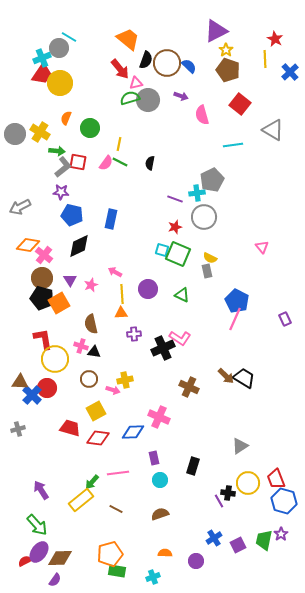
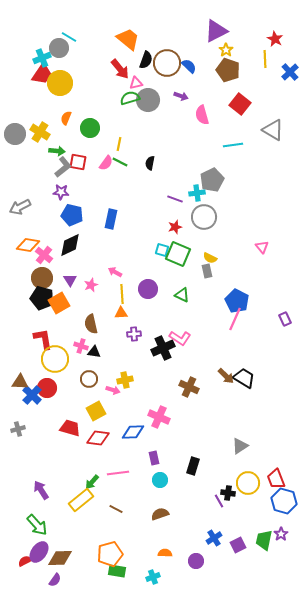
black diamond at (79, 246): moved 9 px left, 1 px up
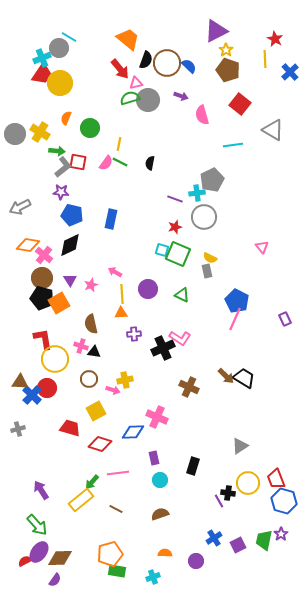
pink cross at (159, 417): moved 2 px left
red diamond at (98, 438): moved 2 px right, 6 px down; rotated 10 degrees clockwise
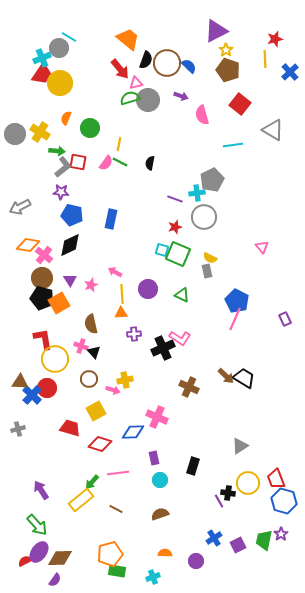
red star at (275, 39): rotated 28 degrees clockwise
black triangle at (94, 352): rotated 40 degrees clockwise
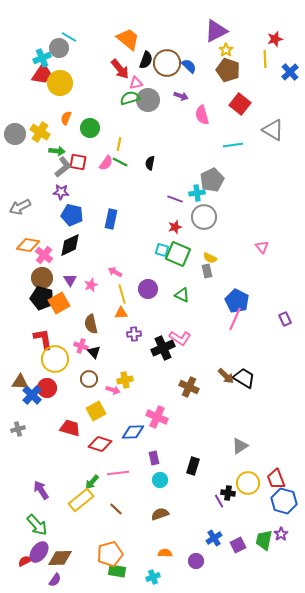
yellow line at (122, 294): rotated 12 degrees counterclockwise
brown line at (116, 509): rotated 16 degrees clockwise
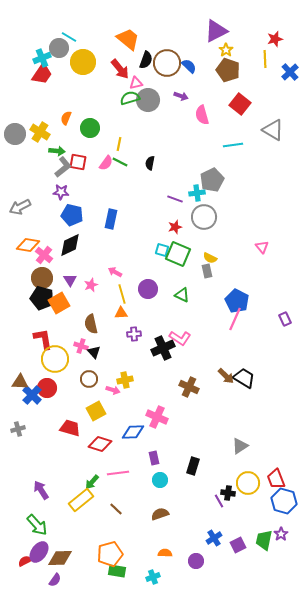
yellow circle at (60, 83): moved 23 px right, 21 px up
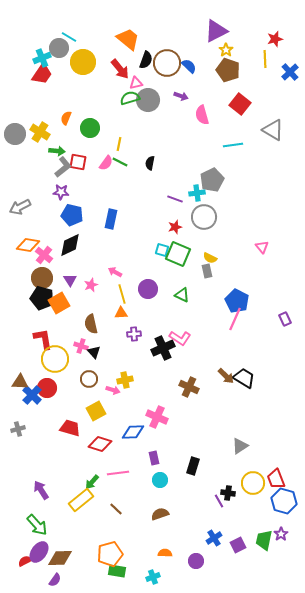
yellow circle at (248, 483): moved 5 px right
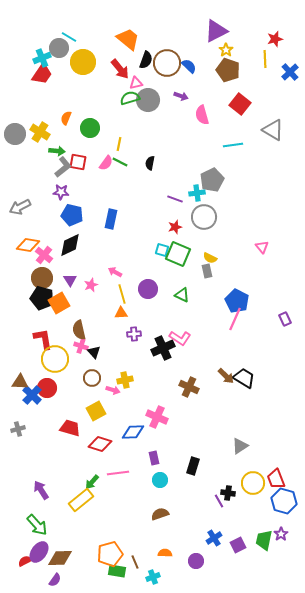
brown semicircle at (91, 324): moved 12 px left, 6 px down
brown circle at (89, 379): moved 3 px right, 1 px up
brown line at (116, 509): moved 19 px right, 53 px down; rotated 24 degrees clockwise
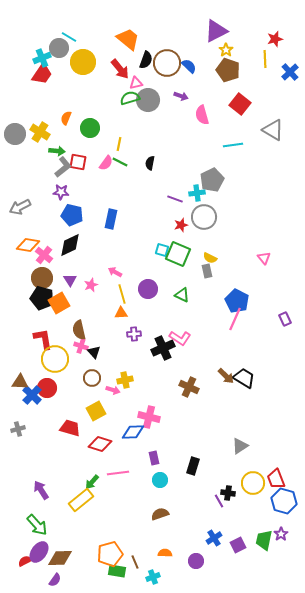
red star at (175, 227): moved 6 px right, 2 px up
pink triangle at (262, 247): moved 2 px right, 11 px down
pink cross at (157, 417): moved 8 px left; rotated 10 degrees counterclockwise
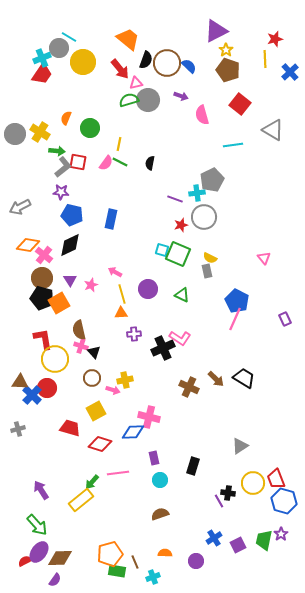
green semicircle at (130, 98): moved 1 px left, 2 px down
brown arrow at (226, 376): moved 10 px left, 3 px down
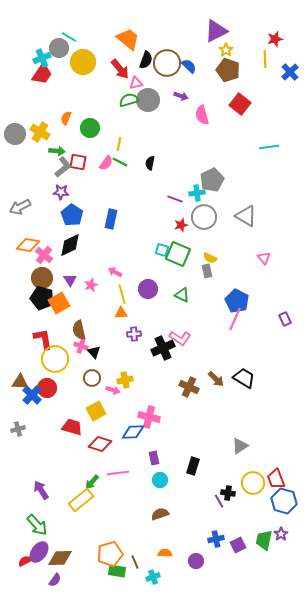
gray triangle at (273, 130): moved 27 px left, 86 px down
cyan line at (233, 145): moved 36 px right, 2 px down
blue pentagon at (72, 215): rotated 20 degrees clockwise
red trapezoid at (70, 428): moved 2 px right, 1 px up
blue cross at (214, 538): moved 2 px right, 1 px down; rotated 21 degrees clockwise
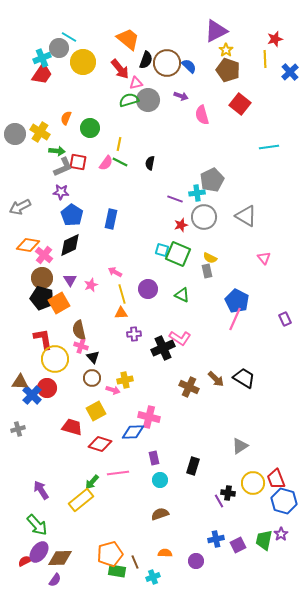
gray L-shape at (63, 167): rotated 15 degrees clockwise
black triangle at (94, 352): moved 1 px left, 5 px down
